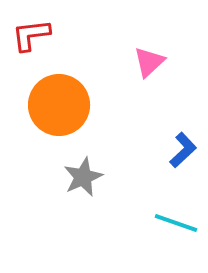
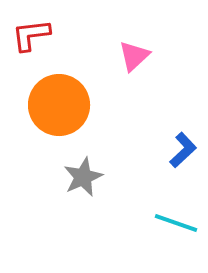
pink triangle: moved 15 px left, 6 px up
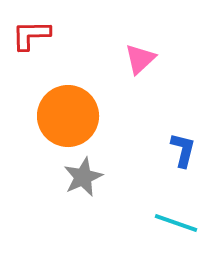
red L-shape: rotated 6 degrees clockwise
pink triangle: moved 6 px right, 3 px down
orange circle: moved 9 px right, 11 px down
blue L-shape: rotated 33 degrees counterclockwise
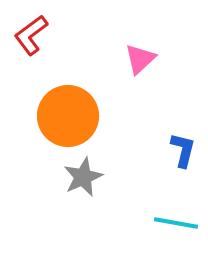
red L-shape: rotated 36 degrees counterclockwise
cyan line: rotated 9 degrees counterclockwise
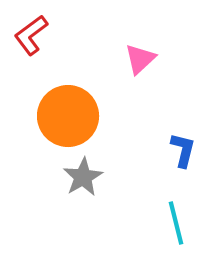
gray star: rotated 6 degrees counterclockwise
cyan line: rotated 66 degrees clockwise
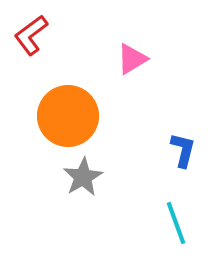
pink triangle: moved 8 px left; rotated 12 degrees clockwise
cyan line: rotated 6 degrees counterclockwise
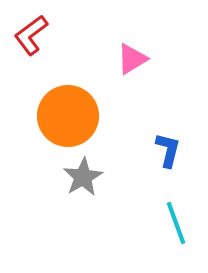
blue L-shape: moved 15 px left
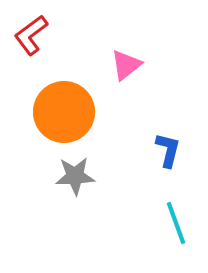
pink triangle: moved 6 px left, 6 px down; rotated 8 degrees counterclockwise
orange circle: moved 4 px left, 4 px up
gray star: moved 8 px left, 1 px up; rotated 27 degrees clockwise
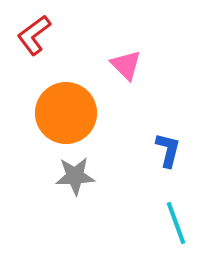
red L-shape: moved 3 px right
pink triangle: rotated 36 degrees counterclockwise
orange circle: moved 2 px right, 1 px down
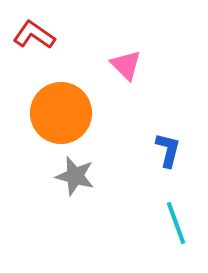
red L-shape: rotated 72 degrees clockwise
orange circle: moved 5 px left
gray star: rotated 18 degrees clockwise
